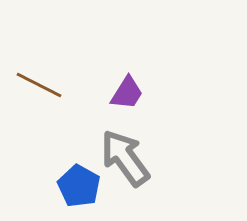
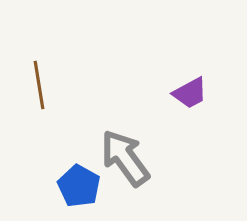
brown line: rotated 54 degrees clockwise
purple trapezoid: moved 63 px right; rotated 30 degrees clockwise
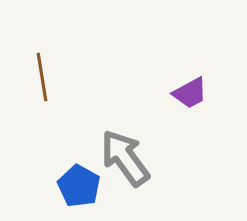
brown line: moved 3 px right, 8 px up
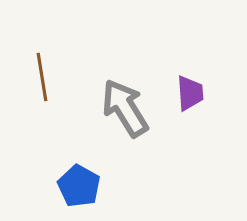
purple trapezoid: rotated 66 degrees counterclockwise
gray arrow: moved 50 px up; rotated 4 degrees clockwise
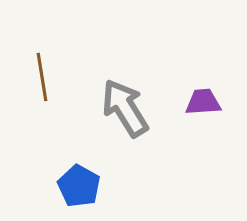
purple trapezoid: moved 13 px right, 9 px down; rotated 90 degrees counterclockwise
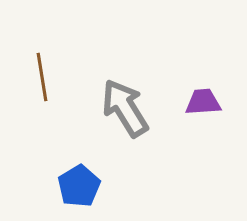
blue pentagon: rotated 12 degrees clockwise
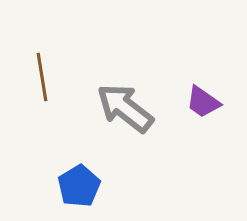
purple trapezoid: rotated 141 degrees counterclockwise
gray arrow: rotated 20 degrees counterclockwise
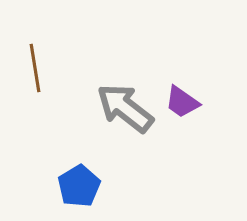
brown line: moved 7 px left, 9 px up
purple trapezoid: moved 21 px left
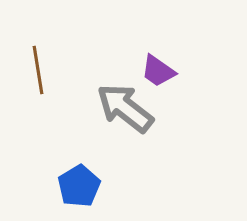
brown line: moved 3 px right, 2 px down
purple trapezoid: moved 24 px left, 31 px up
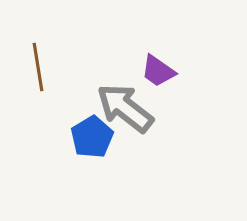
brown line: moved 3 px up
blue pentagon: moved 13 px right, 49 px up
